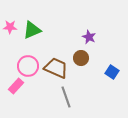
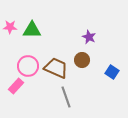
green triangle: rotated 24 degrees clockwise
brown circle: moved 1 px right, 2 px down
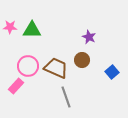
blue square: rotated 16 degrees clockwise
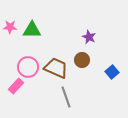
pink circle: moved 1 px down
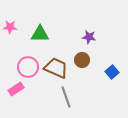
green triangle: moved 8 px right, 4 px down
purple star: rotated 16 degrees counterclockwise
pink rectangle: moved 3 px down; rotated 14 degrees clockwise
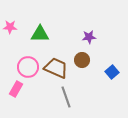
purple star: rotated 16 degrees counterclockwise
pink rectangle: rotated 28 degrees counterclockwise
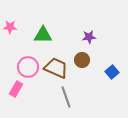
green triangle: moved 3 px right, 1 px down
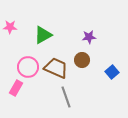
green triangle: rotated 30 degrees counterclockwise
pink rectangle: moved 1 px up
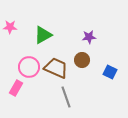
pink circle: moved 1 px right
blue square: moved 2 px left; rotated 24 degrees counterclockwise
